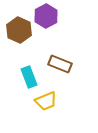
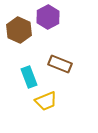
purple hexagon: moved 2 px right, 1 px down
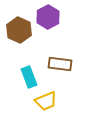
brown rectangle: rotated 15 degrees counterclockwise
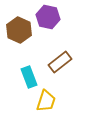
purple hexagon: rotated 20 degrees counterclockwise
brown rectangle: moved 2 px up; rotated 45 degrees counterclockwise
yellow trapezoid: rotated 50 degrees counterclockwise
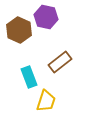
purple hexagon: moved 2 px left
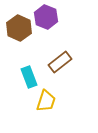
purple hexagon: rotated 10 degrees clockwise
brown hexagon: moved 2 px up
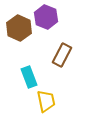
brown rectangle: moved 2 px right, 7 px up; rotated 25 degrees counterclockwise
yellow trapezoid: rotated 30 degrees counterclockwise
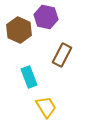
purple hexagon: rotated 10 degrees counterclockwise
brown hexagon: moved 2 px down
yellow trapezoid: moved 6 px down; rotated 20 degrees counterclockwise
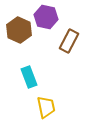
brown rectangle: moved 7 px right, 14 px up
yellow trapezoid: rotated 20 degrees clockwise
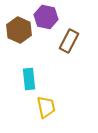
cyan rectangle: moved 2 px down; rotated 15 degrees clockwise
